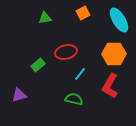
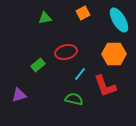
red L-shape: moved 5 px left; rotated 50 degrees counterclockwise
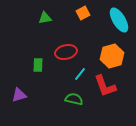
orange hexagon: moved 2 px left, 2 px down; rotated 15 degrees counterclockwise
green rectangle: rotated 48 degrees counterclockwise
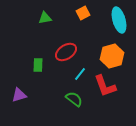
cyan ellipse: rotated 15 degrees clockwise
red ellipse: rotated 20 degrees counterclockwise
green semicircle: rotated 24 degrees clockwise
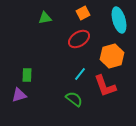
red ellipse: moved 13 px right, 13 px up
green rectangle: moved 11 px left, 10 px down
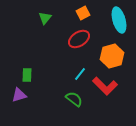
green triangle: rotated 40 degrees counterclockwise
red L-shape: rotated 25 degrees counterclockwise
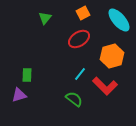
cyan ellipse: rotated 25 degrees counterclockwise
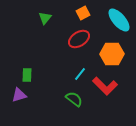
orange hexagon: moved 2 px up; rotated 15 degrees clockwise
